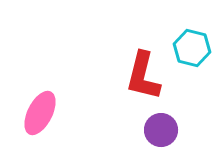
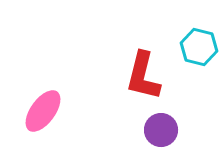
cyan hexagon: moved 7 px right, 1 px up
pink ellipse: moved 3 px right, 2 px up; rotated 9 degrees clockwise
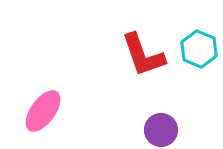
cyan hexagon: moved 2 px down; rotated 9 degrees clockwise
red L-shape: moved 21 px up; rotated 33 degrees counterclockwise
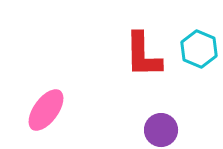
red L-shape: rotated 18 degrees clockwise
pink ellipse: moved 3 px right, 1 px up
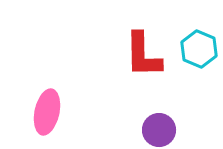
pink ellipse: moved 1 px right, 2 px down; rotated 24 degrees counterclockwise
purple circle: moved 2 px left
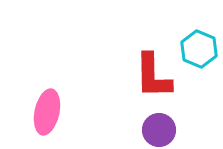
red L-shape: moved 10 px right, 21 px down
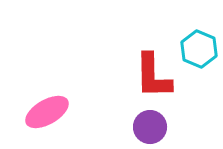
pink ellipse: rotated 48 degrees clockwise
purple circle: moved 9 px left, 3 px up
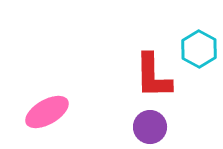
cyan hexagon: rotated 6 degrees clockwise
